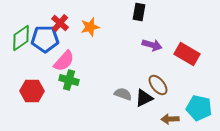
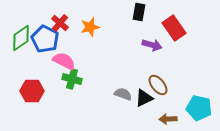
blue pentagon: rotated 28 degrees clockwise
red rectangle: moved 13 px left, 26 px up; rotated 25 degrees clockwise
pink semicircle: rotated 105 degrees counterclockwise
green cross: moved 3 px right, 1 px up
brown arrow: moved 2 px left
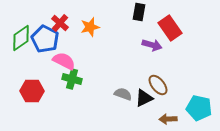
red rectangle: moved 4 px left
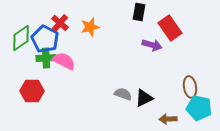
green cross: moved 26 px left, 21 px up; rotated 18 degrees counterclockwise
brown ellipse: moved 32 px right, 2 px down; rotated 30 degrees clockwise
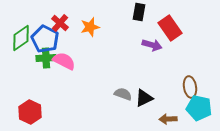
red hexagon: moved 2 px left, 21 px down; rotated 25 degrees clockwise
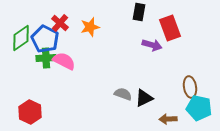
red rectangle: rotated 15 degrees clockwise
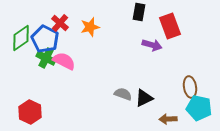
red rectangle: moved 2 px up
green cross: rotated 30 degrees clockwise
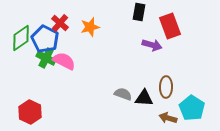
brown ellipse: moved 24 px left; rotated 10 degrees clockwise
black triangle: rotated 30 degrees clockwise
cyan pentagon: moved 7 px left; rotated 20 degrees clockwise
brown arrow: moved 1 px up; rotated 18 degrees clockwise
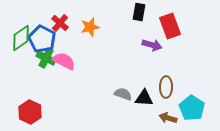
blue pentagon: moved 3 px left
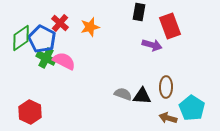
black triangle: moved 2 px left, 2 px up
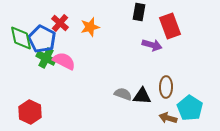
green diamond: rotated 68 degrees counterclockwise
cyan pentagon: moved 2 px left
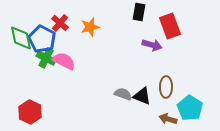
black triangle: rotated 18 degrees clockwise
brown arrow: moved 1 px down
